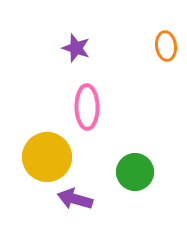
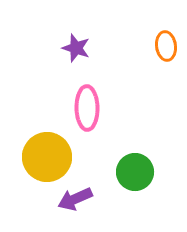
pink ellipse: moved 1 px down
purple arrow: rotated 40 degrees counterclockwise
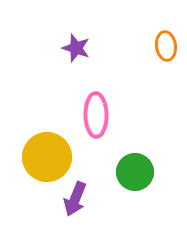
pink ellipse: moved 9 px right, 7 px down
purple arrow: rotated 44 degrees counterclockwise
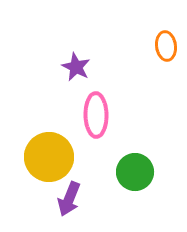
purple star: moved 19 px down; rotated 8 degrees clockwise
yellow circle: moved 2 px right
purple arrow: moved 6 px left
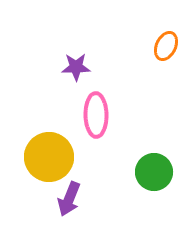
orange ellipse: rotated 32 degrees clockwise
purple star: rotated 28 degrees counterclockwise
green circle: moved 19 px right
